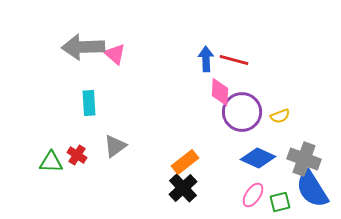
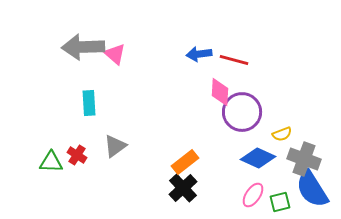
blue arrow: moved 7 px left, 5 px up; rotated 95 degrees counterclockwise
yellow semicircle: moved 2 px right, 18 px down
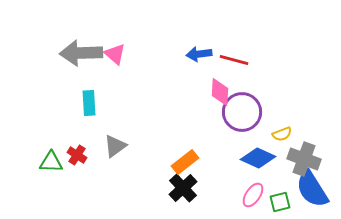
gray arrow: moved 2 px left, 6 px down
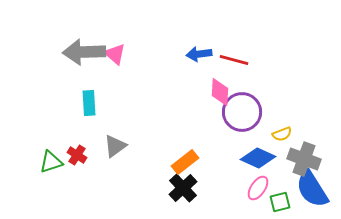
gray arrow: moved 3 px right, 1 px up
green triangle: rotated 20 degrees counterclockwise
pink ellipse: moved 5 px right, 7 px up
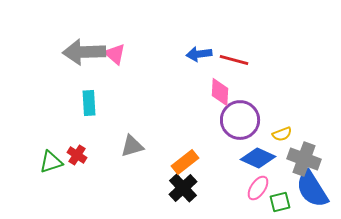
purple circle: moved 2 px left, 8 px down
gray triangle: moved 17 px right; rotated 20 degrees clockwise
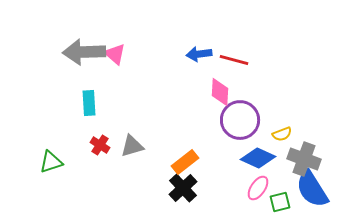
red cross: moved 23 px right, 10 px up
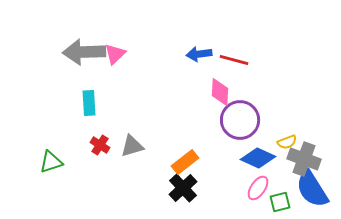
pink triangle: rotated 35 degrees clockwise
yellow semicircle: moved 5 px right, 8 px down
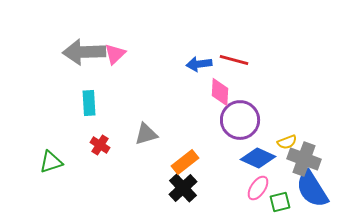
blue arrow: moved 10 px down
gray triangle: moved 14 px right, 12 px up
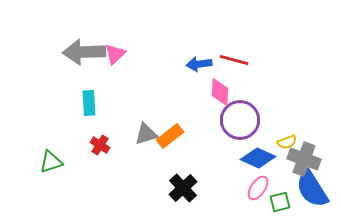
orange rectangle: moved 15 px left, 26 px up
